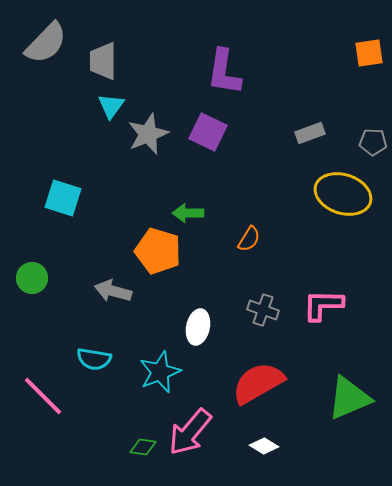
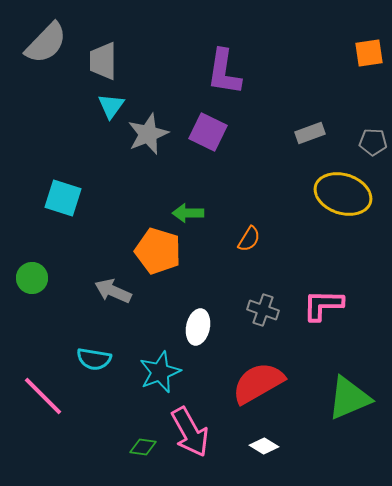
gray arrow: rotated 9 degrees clockwise
pink arrow: rotated 69 degrees counterclockwise
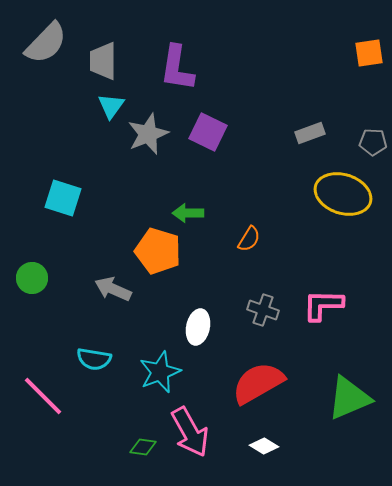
purple L-shape: moved 47 px left, 4 px up
gray arrow: moved 2 px up
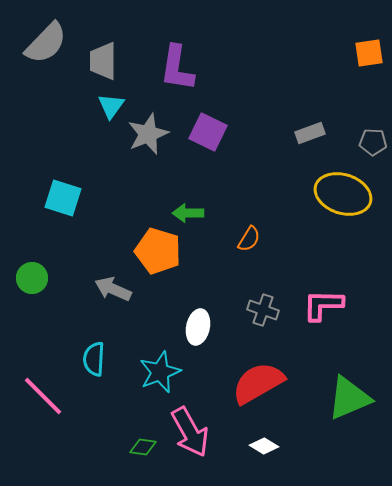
cyan semicircle: rotated 84 degrees clockwise
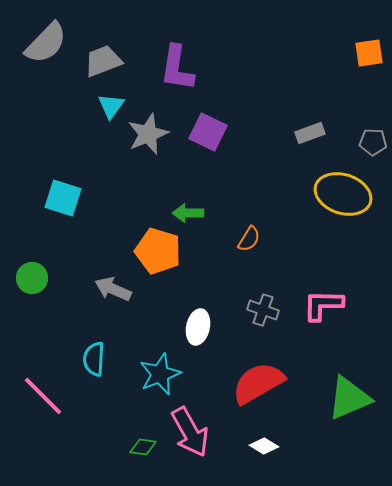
gray trapezoid: rotated 69 degrees clockwise
cyan star: moved 2 px down
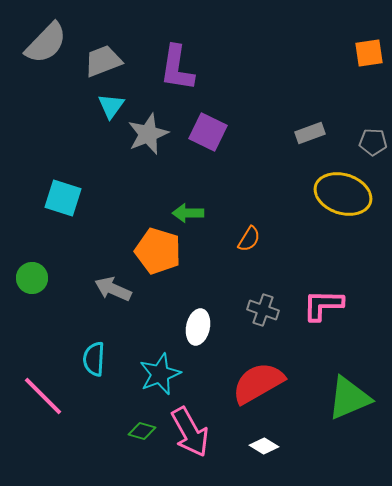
green diamond: moved 1 px left, 16 px up; rotated 8 degrees clockwise
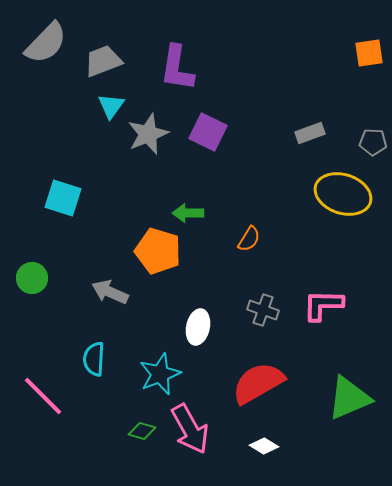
gray arrow: moved 3 px left, 3 px down
pink arrow: moved 3 px up
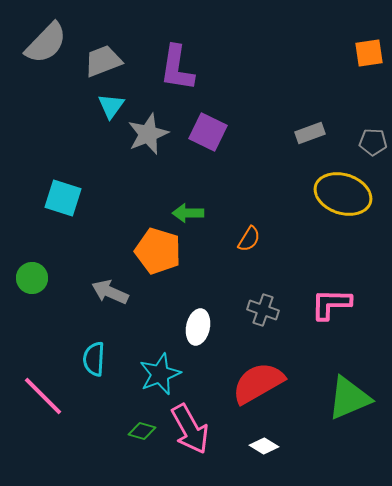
pink L-shape: moved 8 px right, 1 px up
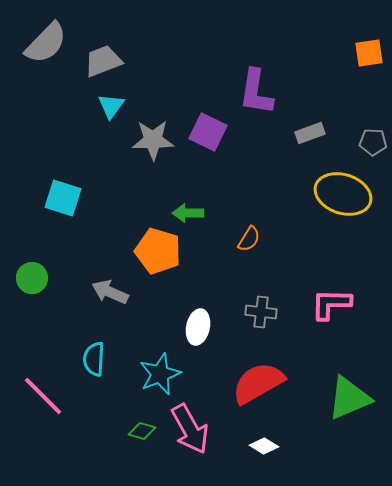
purple L-shape: moved 79 px right, 24 px down
gray star: moved 5 px right, 6 px down; rotated 21 degrees clockwise
gray cross: moved 2 px left, 2 px down; rotated 12 degrees counterclockwise
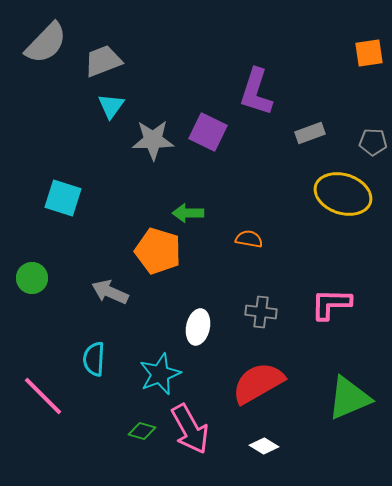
purple L-shape: rotated 9 degrees clockwise
orange semicircle: rotated 112 degrees counterclockwise
